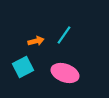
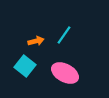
cyan square: moved 2 px right, 1 px up; rotated 25 degrees counterclockwise
pink ellipse: rotated 8 degrees clockwise
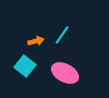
cyan line: moved 2 px left
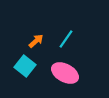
cyan line: moved 4 px right, 4 px down
orange arrow: rotated 28 degrees counterclockwise
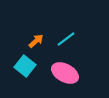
cyan line: rotated 18 degrees clockwise
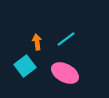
orange arrow: moved 1 px right, 1 px down; rotated 56 degrees counterclockwise
cyan square: rotated 15 degrees clockwise
